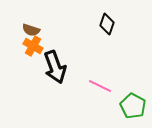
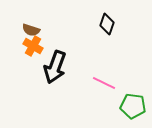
black arrow: rotated 40 degrees clockwise
pink line: moved 4 px right, 3 px up
green pentagon: rotated 20 degrees counterclockwise
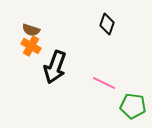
orange cross: moved 2 px left
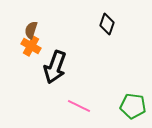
brown semicircle: rotated 90 degrees clockwise
pink line: moved 25 px left, 23 px down
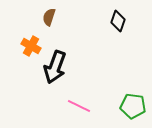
black diamond: moved 11 px right, 3 px up
brown semicircle: moved 18 px right, 13 px up
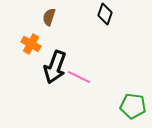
black diamond: moved 13 px left, 7 px up
orange cross: moved 2 px up
pink line: moved 29 px up
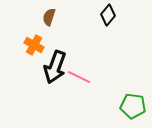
black diamond: moved 3 px right, 1 px down; rotated 20 degrees clockwise
orange cross: moved 3 px right, 1 px down
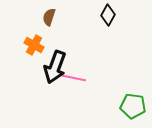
black diamond: rotated 10 degrees counterclockwise
pink line: moved 5 px left, 1 px down; rotated 15 degrees counterclockwise
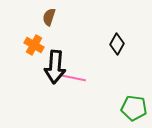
black diamond: moved 9 px right, 29 px down
black arrow: rotated 16 degrees counterclockwise
green pentagon: moved 1 px right, 2 px down
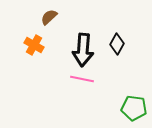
brown semicircle: rotated 30 degrees clockwise
black arrow: moved 28 px right, 17 px up
pink line: moved 8 px right, 1 px down
